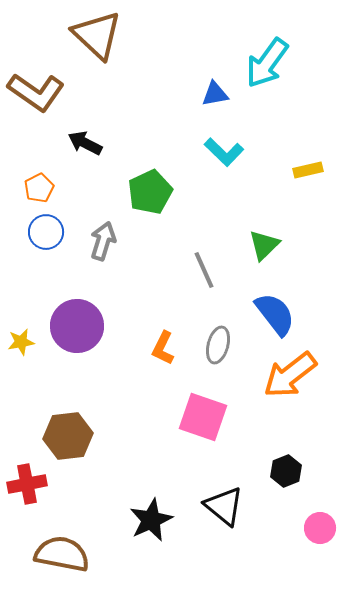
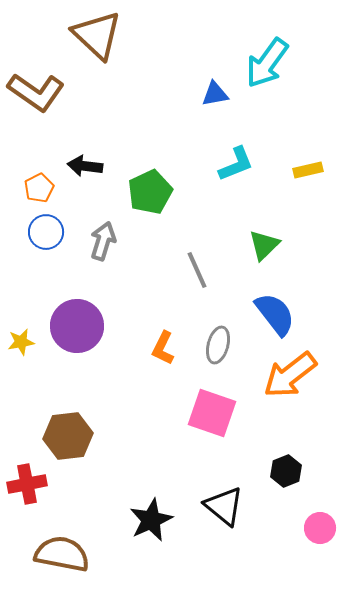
black arrow: moved 23 px down; rotated 20 degrees counterclockwise
cyan L-shape: moved 12 px right, 12 px down; rotated 66 degrees counterclockwise
gray line: moved 7 px left
pink square: moved 9 px right, 4 px up
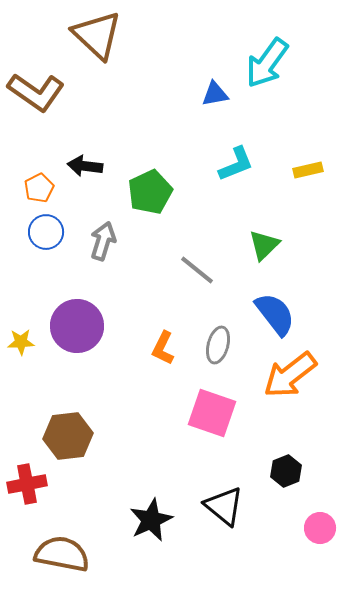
gray line: rotated 27 degrees counterclockwise
yellow star: rotated 8 degrees clockwise
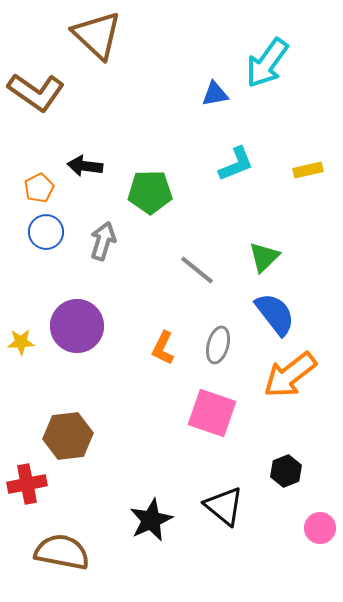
green pentagon: rotated 24 degrees clockwise
green triangle: moved 12 px down
brown semicircle: moved 2 px up
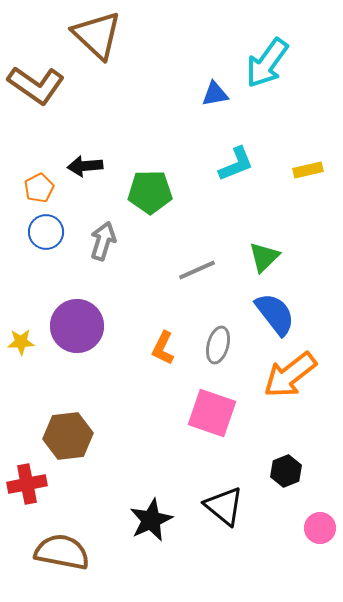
brown L-shape: moved 7 px up
black arrow: rotated 12 degrees counterclockwise
gray line: rotated 63 degrees counterclockwise
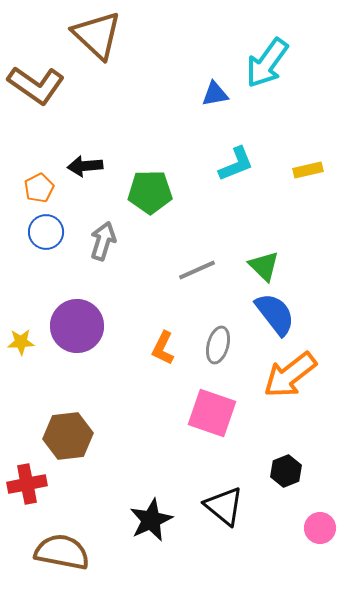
green triangle: moved 9 px down; rotated 32 degrees counterclockwise
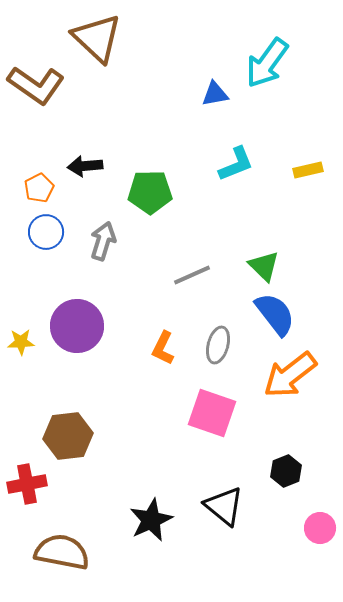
brown triangle: moved 3 px down
gray line: moved 5 px left, 5 px down
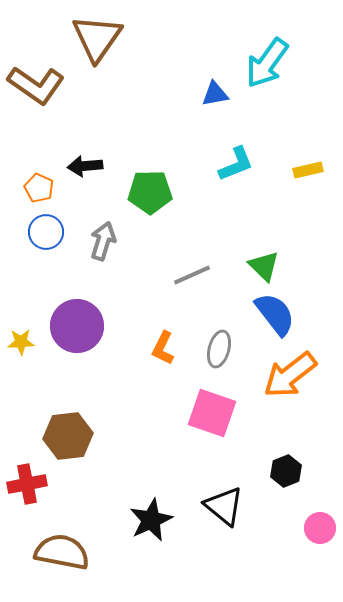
brown triangle: rotated 22 degrees clockwise
orange pentagon: rotated 20 degrees counterclockwise
gray ellipse: moved 1 px right, 4 px down
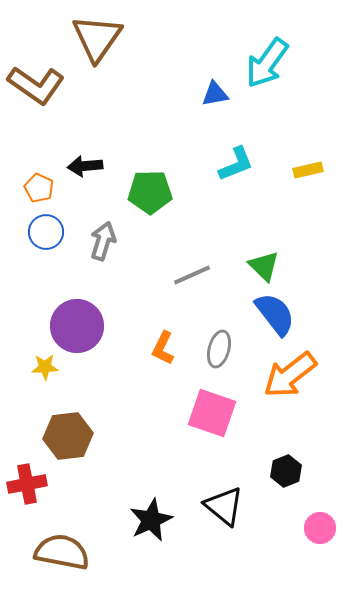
yellow star: moved 24 px right, 25 px down
